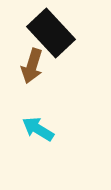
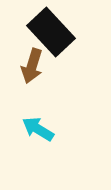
black rectangle: moved 1 px up
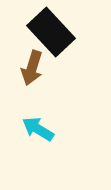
brown arrow: moved 2 px down
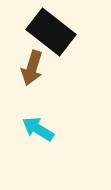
black rectangle: rotated 9 degrees counterclockwise
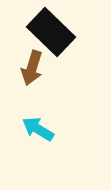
black rectangle: rotated 6 degrees clockwise
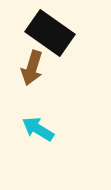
black rectangle: moved 1 px left, 1 px down; rotated 9 degrees counterclockwise
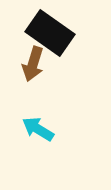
brown arrow: moved 1 px right, 4 px up
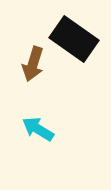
black rectangle: moved 24 px right, 6 px down
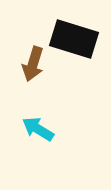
black rectangle: rotated 18 degrees counterclockwise
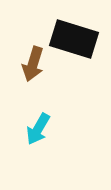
cyan arrow: rotated 92 degrees counterclockwise
